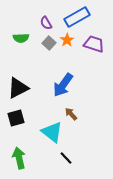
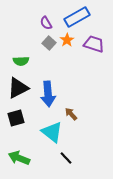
green semicircle: moved 23 px down
blue arrow: moved 15 px left, 9 px down; rotated 40 degrees counterclockwise
green arrow: rotated 55 degrees counterclockwise
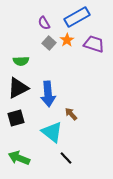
purple semicircle: moved 2 px left
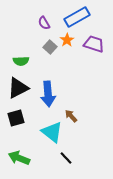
gray square: moved 1 px right, 4 px down
brown arrow: moved 2 px down
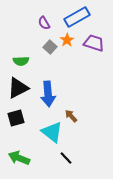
purple trapezoid: moved 1 px up
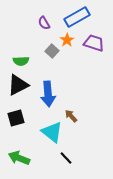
gray square: moved 2 px right, 4 px down
black triangle: moved 3 px up
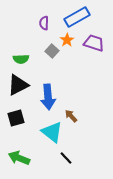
purple semicircle: rotated 32 degrees clockwise
green semicircle: moved 2 px up
blue arrow: moved 3 px down
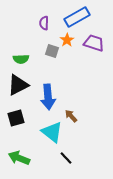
gray square: rotated 24 degrees counterclockwise
